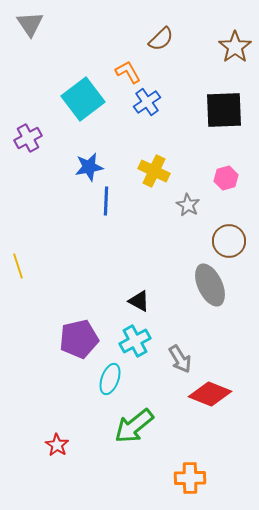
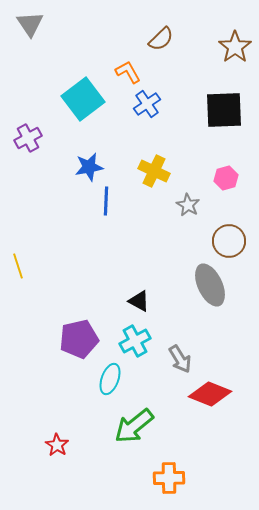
blue cross: moved 2 px down
orange cross: moved 21 px left
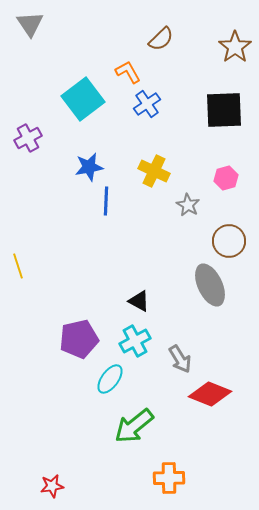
cyan ellipse: rotated 16 degrees clockwise
red star: moved 5 px left, 41 px down; rotated 30 degrees clockwise
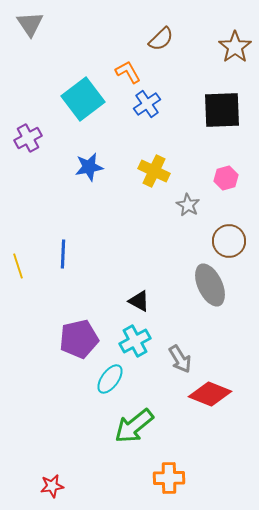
black square: moved 2 px left
blue line: moved 43 px left, 53 px down
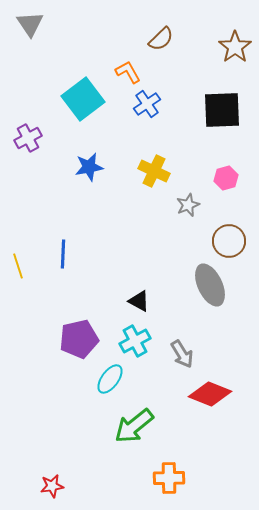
gray star: rotated 20 degrees clockwise
gray arrow: moved 2 px right, 5 px up
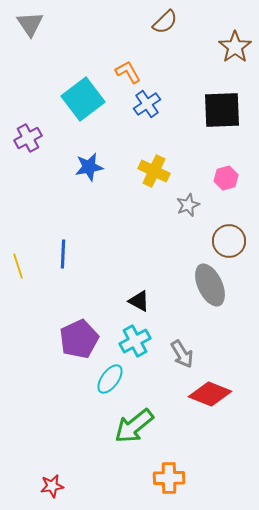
brown semicircle: moved 4 px right, 17 px up
purple pentagon: rotated 12 degrees counterclockwise
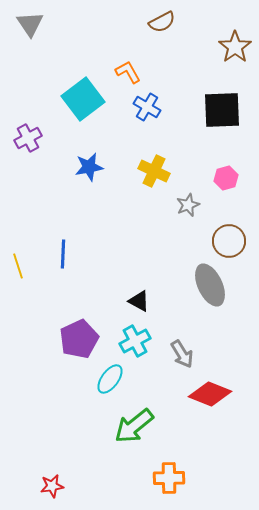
brown semicircle: moved 3 px left; rotated 16 degrees clockwise
blue cross: moved 3 px down; rotated 24 degrees counterclockwise
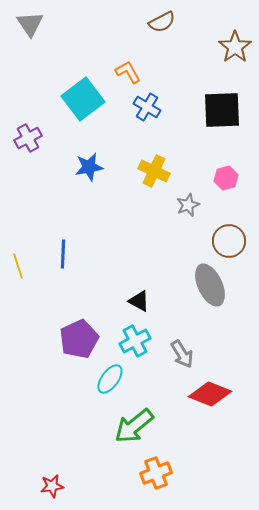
orange cross: moved 13 px left, 5 px up; rotated 20 degrees counterclockwise
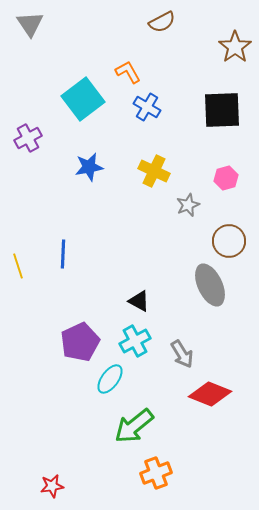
purple pentagon: moved 1 px right, 3 px down
